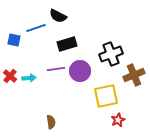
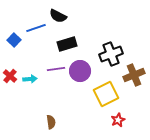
blue square: rotated 32 degrees clockwise
cyan arrow: moved 1 px right, 1 px down
yellow square: moved 2 px up; rotated 15 degrees counterclockwise
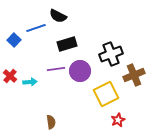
cyan arrow: moved 3 px down
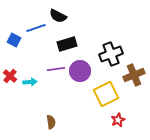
blue square: rotated 16 degrees counterclockwise
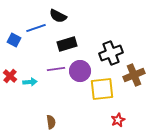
black cross: moved 1 px up
yellow square: moved 4 px left, 5 px up; rotated 20 degrees clockwise
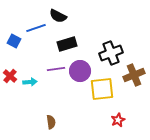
blue square: moved 1 px down
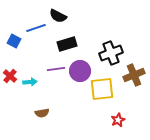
brown semicircle: moved 9 px left, 9 px up; rotated 88 degrees clockwise
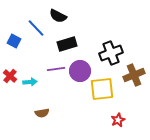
blue line: rotated 66 degrees clockwise
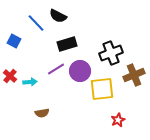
blue line: moved 5 px up
purple line: rotated 24 degrees counterclockwise
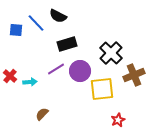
blue square: moved 2 px right, 11 px up; rotated 24 degrees counterclockwise
black cross: rotated 25 degrees counterclockwise
brown semicircle: moved 1 px down; rotated 144 degrees clockwise
